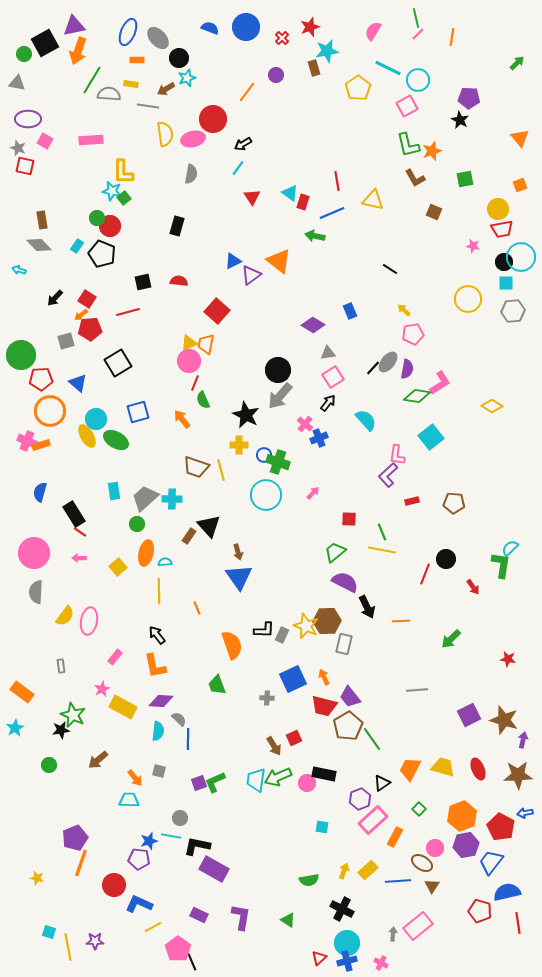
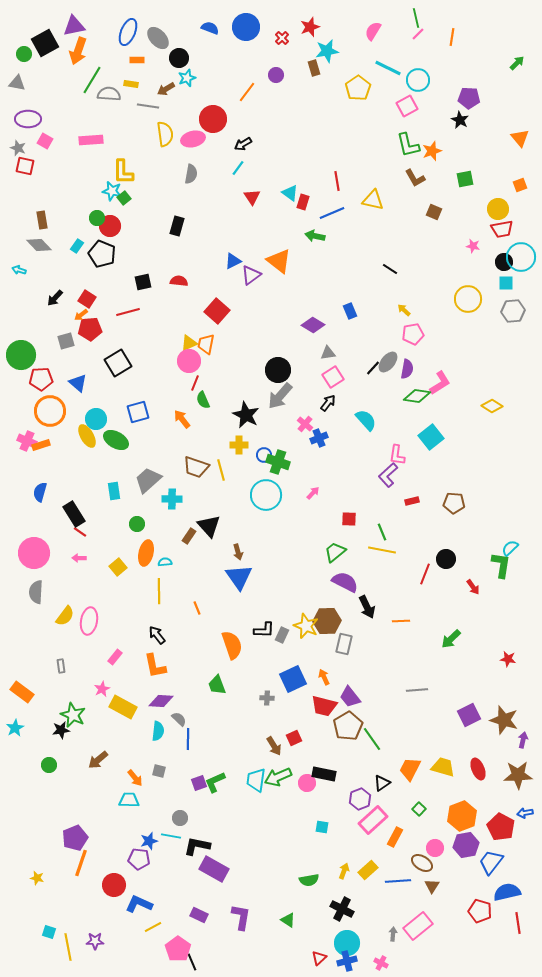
gray trapezoid at (145, 498): moved 3 px right, 18 px up
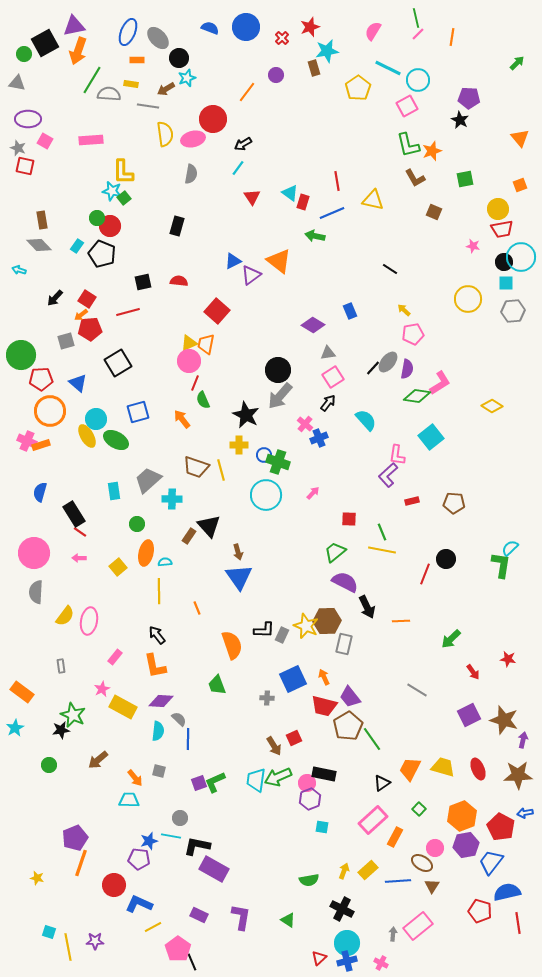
red arrow at (473, 587): moved 85 px down
gray line at (417, 690): rotated 35 degrees clockwise
purple hexagon at (360, 799): moved 50 px left
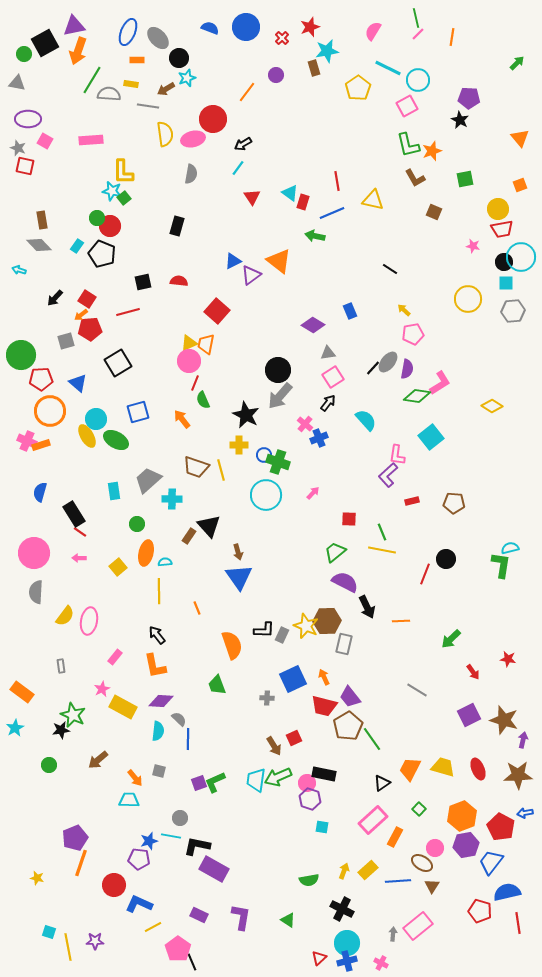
cyan semicircle at (510, 548): rotated 30 degrees clockwise
purple hexagon at (310, 799): rotated 20 degrees counterclockwise
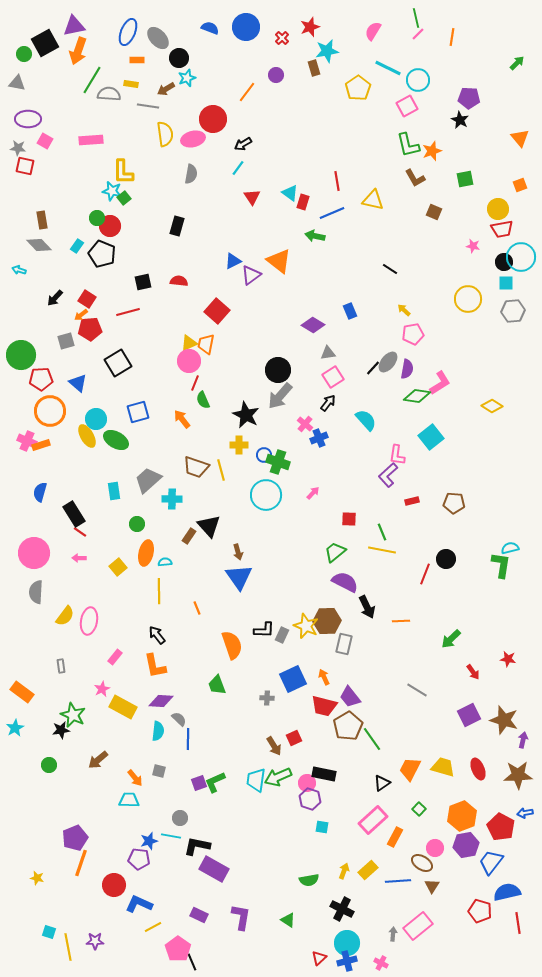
gray star at (18, 148): rotated 14 degrees counterclockwise
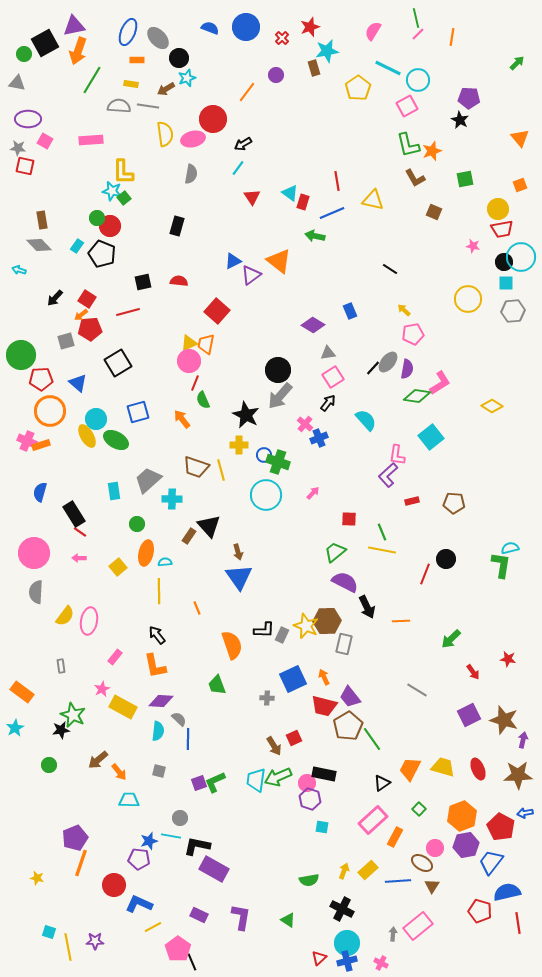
gray semicircle at (109, 94): moved 10 px right, 12 px down
orange arrow at (135, 778): moved 16 px left, 6 px up
